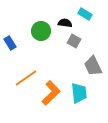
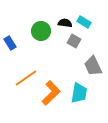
cyan rectangle: moved 1 px left, 8 px down
cyan trapezoid: rotated 15 degrees clockwise
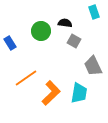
cyan rectangle: moved 10 px right, 10 px up; rotated 40 degrees clockwise
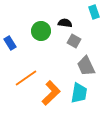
gray trapezoid: moved 7 px left
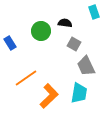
gray square: moved 3 px down
orange L-shape: moved 2 px left, 3 px down
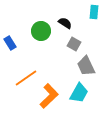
cyan rectangle: rotated 24 degrees clockwise
black semicircle: rotated 24 degrees clockwise
cyan trapezoid: rotated 20 degrees clockwise
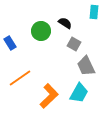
orange line: moved 6 px left
